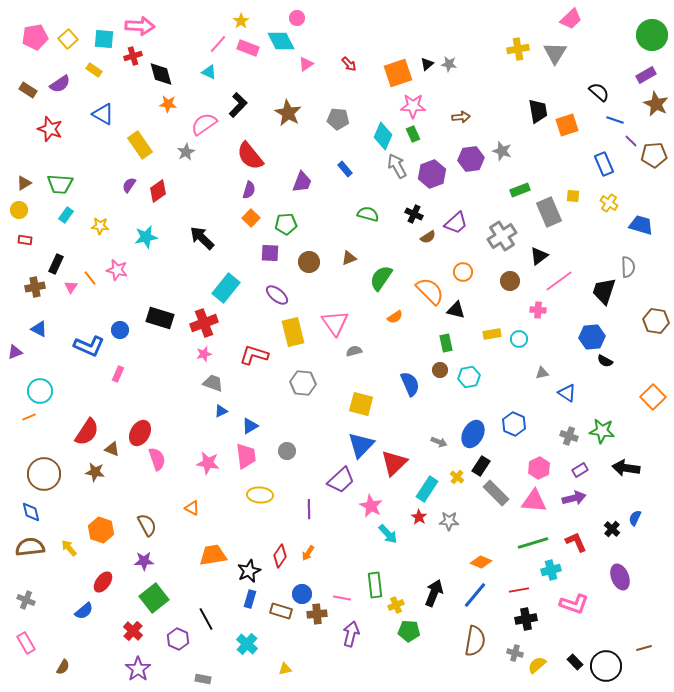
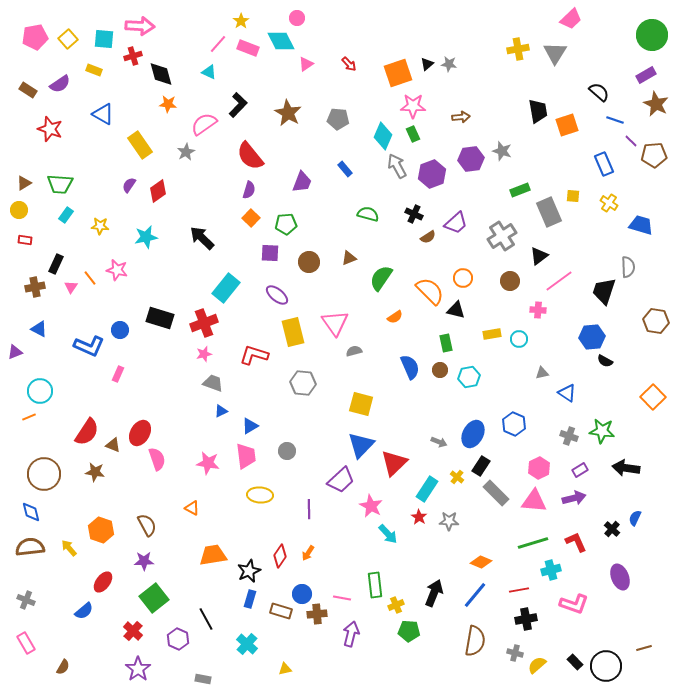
yellow rectangle at (94, 70): rotated 14 degrees counterclockwise
orange circle at (463, 272): moved 6 px down
blue semicircle at (410, 384): moved 17 px up
brown triangle at (112, 449): moved 1 px right, 4 px up
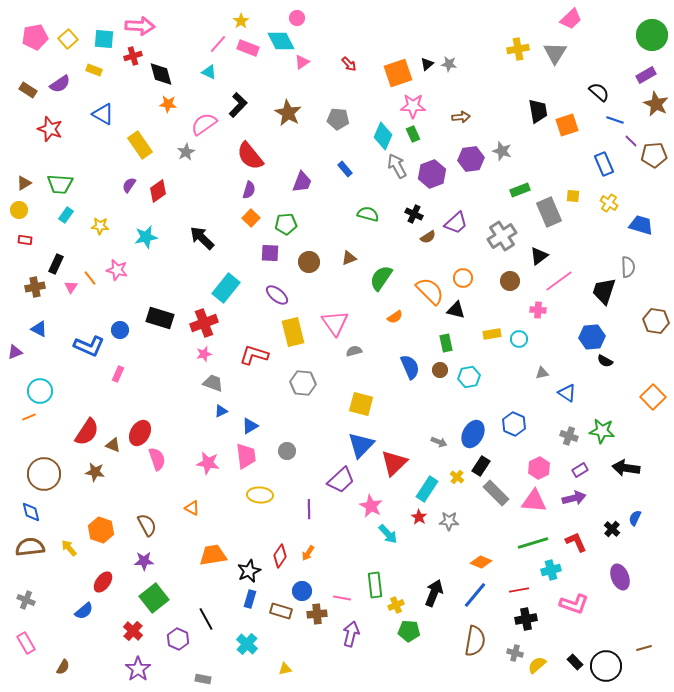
pink triangle at (306, 64): moved 4 px left, 2 px up
blue circle at (302, 594): moved 3 px up
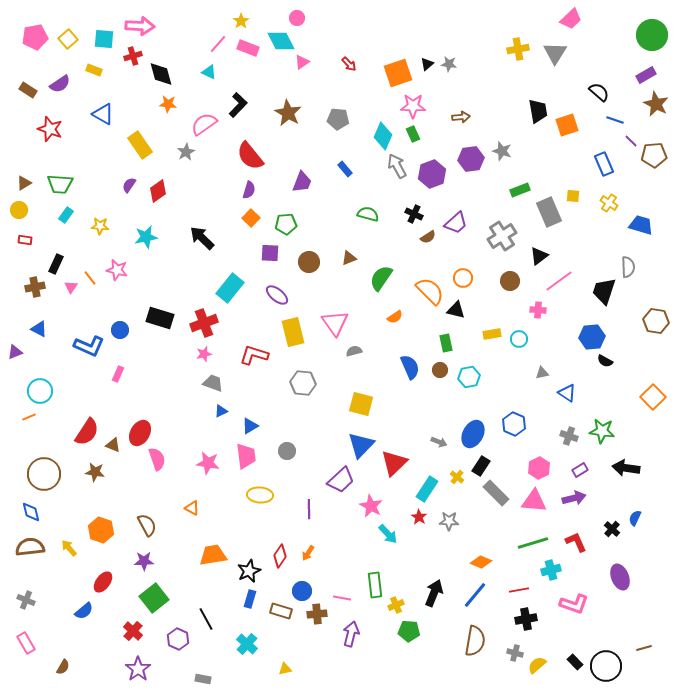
cyan rectangle at (226, 288): moved 4 px right
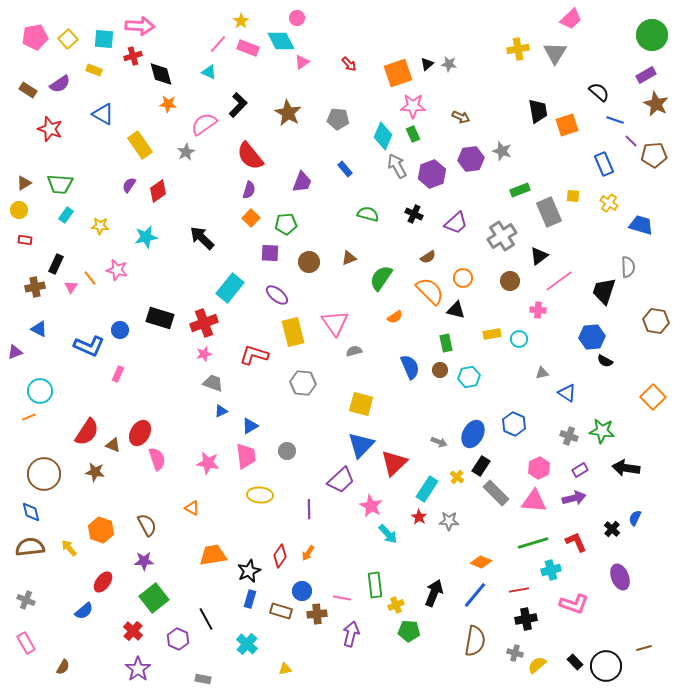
brown arrow at (461, 117): rotated 30 degrees clockwise
brown semicircle at (428, 237): moved 20 px down
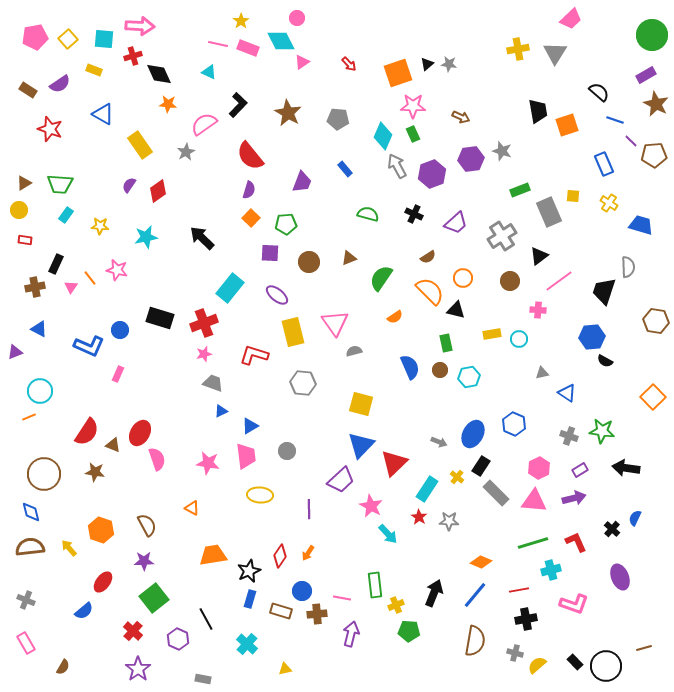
pink line at (218, 44): rotated 60 degrees clockwise
black diamond at (161, 74): moved 2 px left; rotated 8 degrees counterclockwise
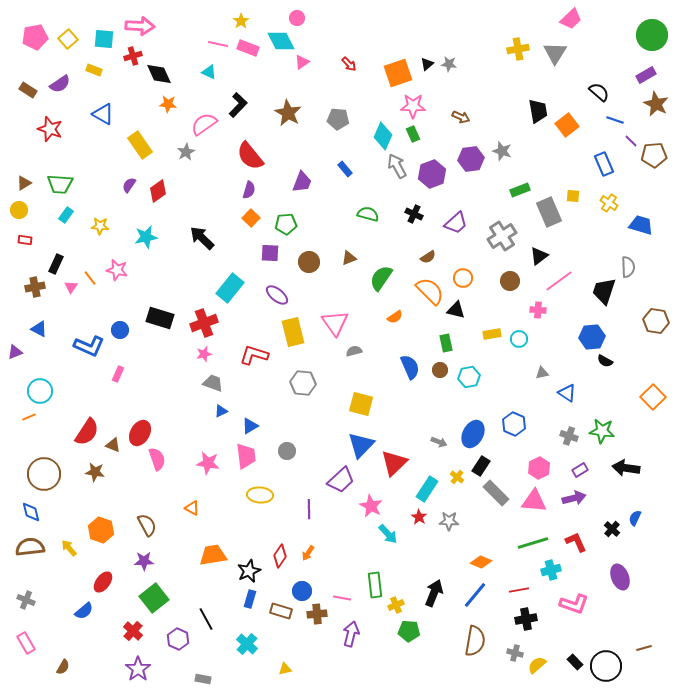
orange square at (567, 125): rotated 20 degrees counterclockwise
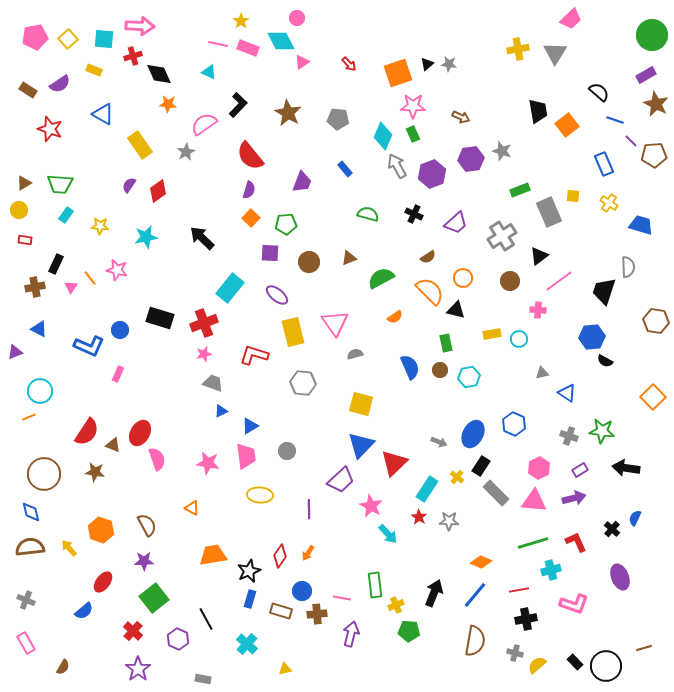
green semicircle at (381, 278): rotated 28 degrees clockwise
gray semicircle at (354, 351): moved 1 px right, 3 px down
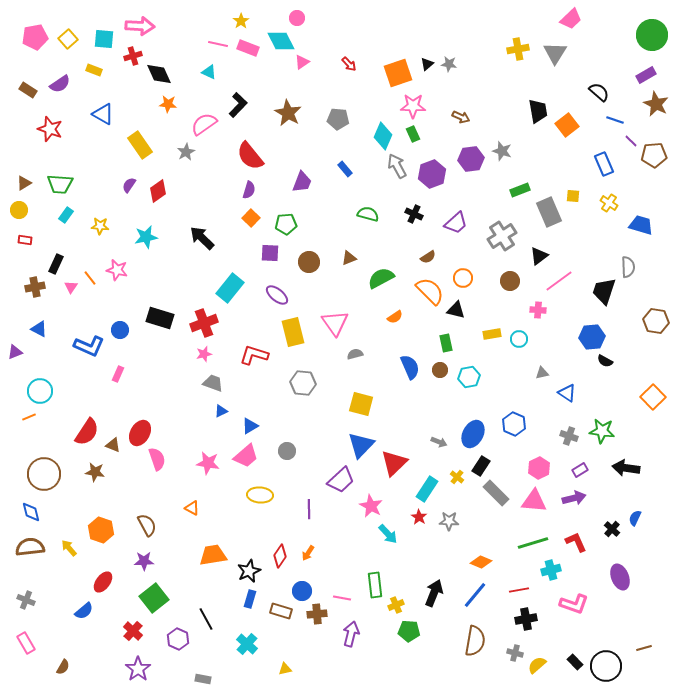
pink trapezoid at (246, 456): rotated 56 degrees clockwise
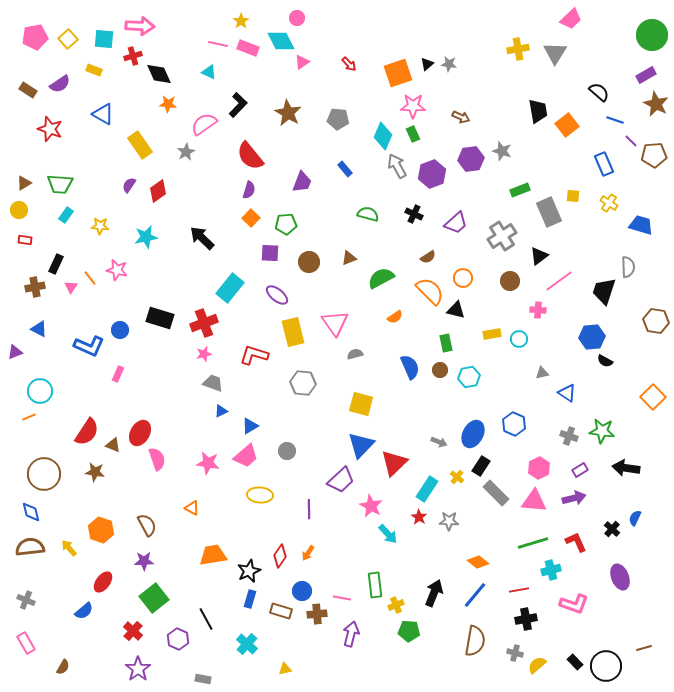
orange diamond at (481, 562): moved 3 px left; rotated 15 degrees clockwise
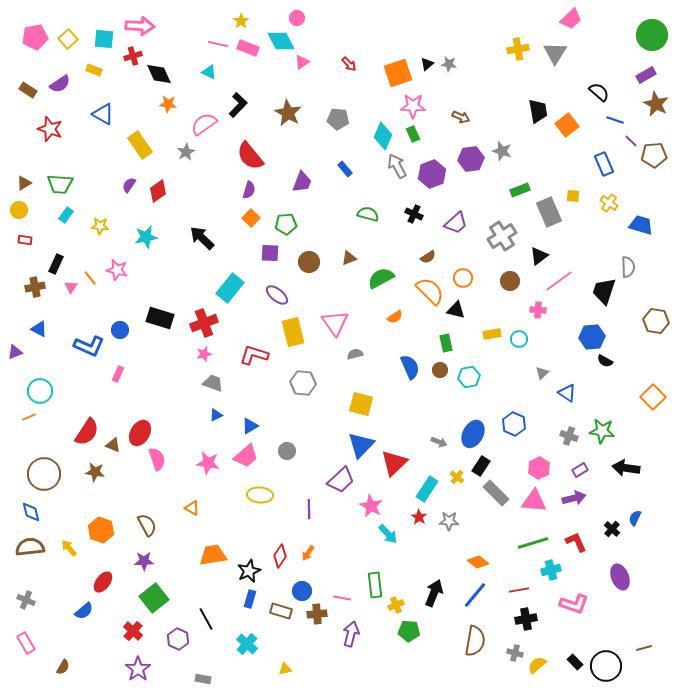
gray triangle at (542, 373): rotated 32 degrees counterclockwise
blue triangle at (221, 411): moved 5 px left, 4 px down
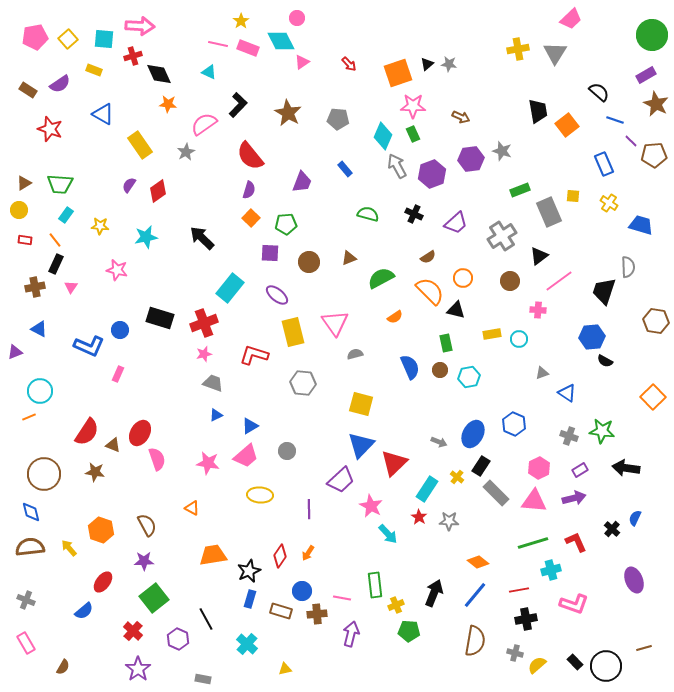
orange line at (90, 278): moved 35 px left, 38 px up
gray triangle at (542, 373): rotated 24 degrees clockwise
purple ellipse at (620, 577): moved 14 px right, 3 px down
